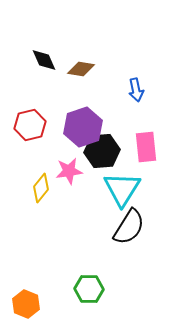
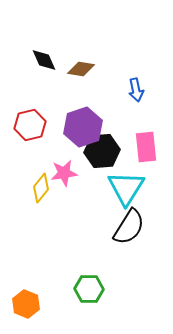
pink star: moved 5 px left, 2 px down
cyan triangle: moved 4 px right, 1 px up
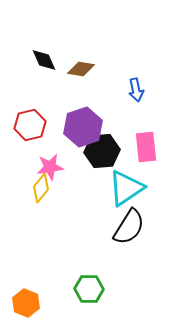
pink star: moved 14 px left, 6 px up
cyan triangle: rotated 24 degrees clockwise
orange hexagon: moved 1 px up
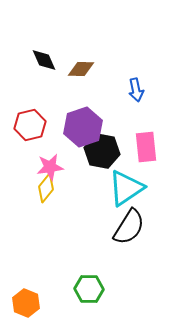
brown diamond: rotated 8 degrees counterclockwise
black hexagon: rotated 16 degrees clockwise
yellow diamond: moved 5 px right
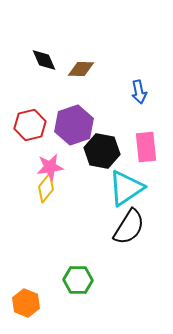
blue arrow: moved 3 px right, 2 px down
purple hexagon: moved 9 px left, 2 px up
green hexagon: moved 11 px left, 9 px up
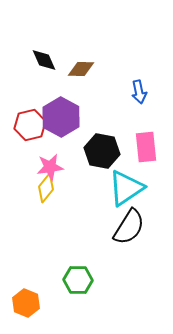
purple hexagon: moved 13 px left, 8 px up; rotated 12 degrees counterclockwise
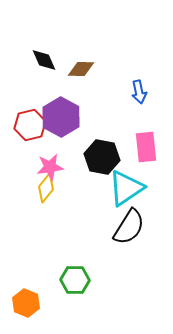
black hexagon: moved 6 px down
green hexagon: moved 3 px left
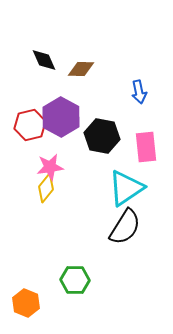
black hexagon: moved 21 px up
black semicircle: moved 4 px left
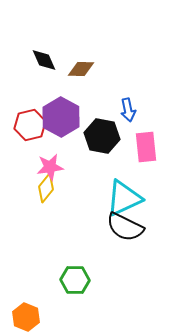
blue arrow: moved 11 px left, 18 px down
cyan triangle: moved 2 px left, 10 px down; rotated 9 degrees clockwise
black semicircle: rotated 84 degrees clockwise
orange hexagon: moved 14 px down
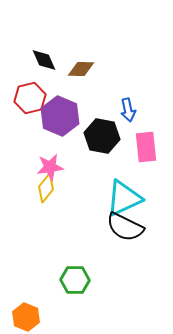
purple hexagon: moved 1 px left, 1 px up; rotated 6 degrees counterclockwise
red hexagon: moved 27 px up
